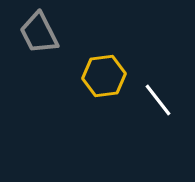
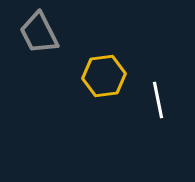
white line: rotated 27 degrees clockwise
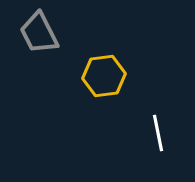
white line: moved 33 px down
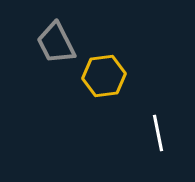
gray trapezoid: moved 17 px right, 10 px down
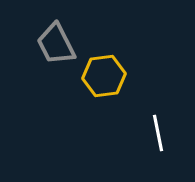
gray trapezoid: moved 1 px down
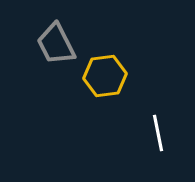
yellow hexagon: moved 1 px right
